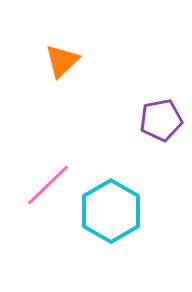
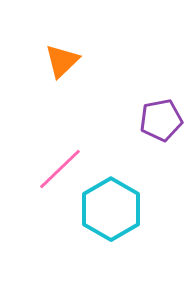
pink line: moved 12 px right, 16 px up
cyan hexagon: moved 2 px up
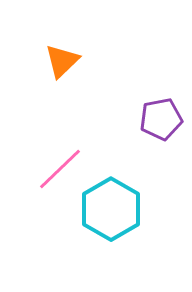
purple pentagon: moved 1 px up
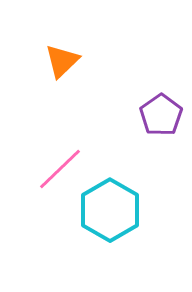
purple pentagon: moved 4 px up; rotated 24 degrees counterclockwise
cyan hexagon: moved 1 px left, 1 px down
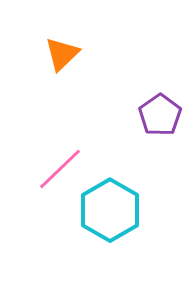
orange triangle: moved 7 px up
purple pentagon: moved 1 px left
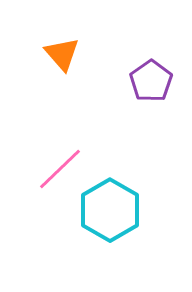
orange triangle: rotated 27 degrees counterclockwise
purple pentagon: moved 9 px left, 34 px up
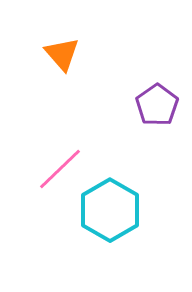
purple pentagon: moved 6 px right, 24 px down
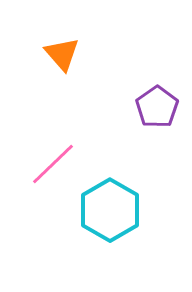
purple pentagon: moved 2 px down
pink line: moved 7 px left, 5 px up
